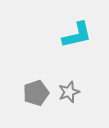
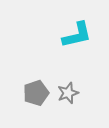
gray star: moved 1 px left, 1 px down
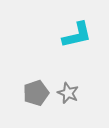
gray star: rotated 30 degrees counterclockwise
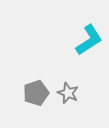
cyan L-shape: moved 12 px right, 5 px down; rotated 20 degrees counterclockwise
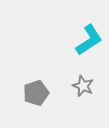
gray star: moved 15 px right, 7 px up
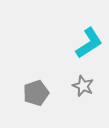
cyan L-shape: moved 3 px down
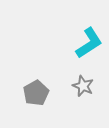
gray pentagon: rotated 10 degrees counterclockwise
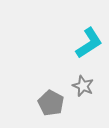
gray pentagon: moved 15 px right, 10 px down; rotated 15 degrees counterclockwise
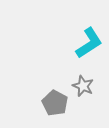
gray pentagon: moved 4 px right
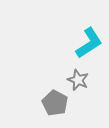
gray star: moved 5 px left, 6 px up
